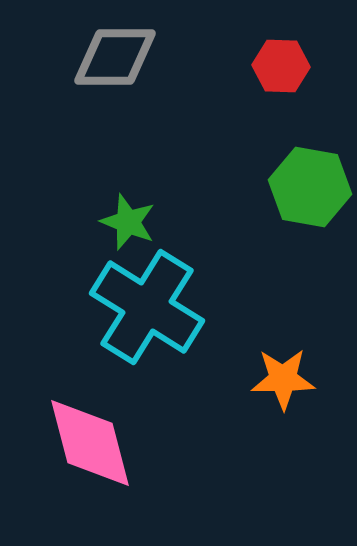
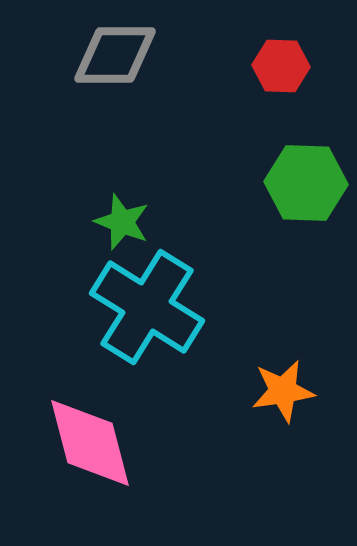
gray diamond: moved 2 px up
green hexagon: moved 4 px left, 4 px up; rotated 8 degrees counterclockwise
green star: moved 6 px left
orange star: moved 12 px down; rotated 8 degrees counterclockwise
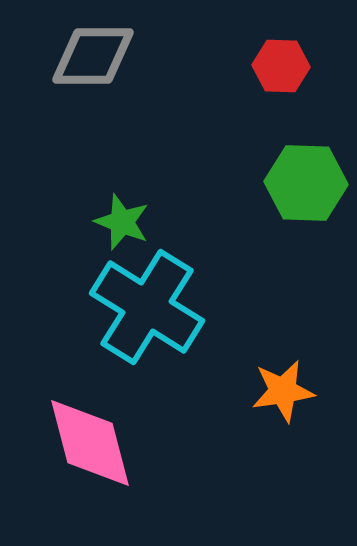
gray diamond: moved 22 px left, 1 px down
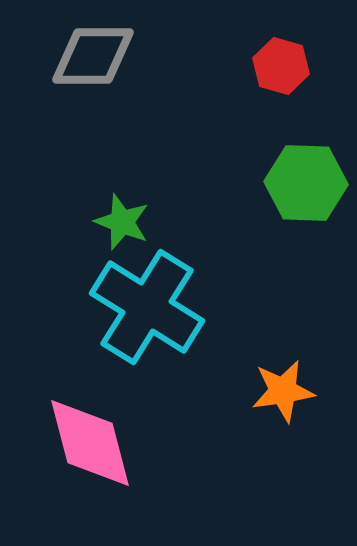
red hexagon: rotated 14 degrees clockwise
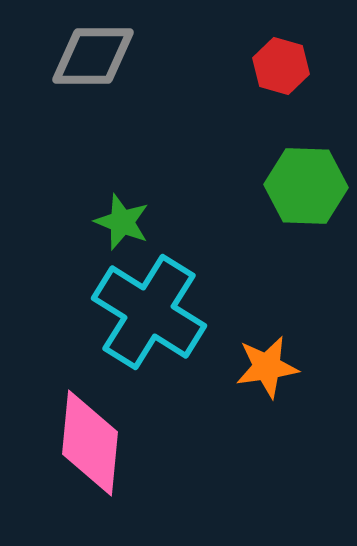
green hexagon: moved 3 px down
cyan cross: moved 2 px right, 5 px down
orange star: moved 16 px left, 24 px up
pink diamond: rotated 20 degrees clockwise
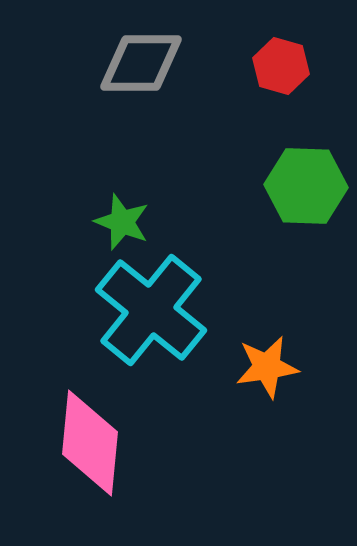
gray diamond: moved 48 px right, 7 px down
cyan cross: moved 2 px right, 2 px up; rotated 7 degrees clockwise
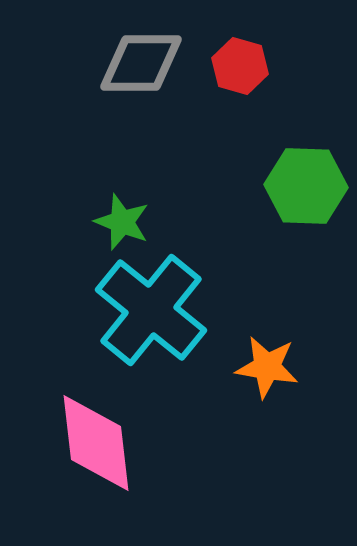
red hexagon: moved 41 px left
orange star: rotated 18 degrees clockwise
pink diamond: moved 6 px right; rotated 12 degrees counterclockwise
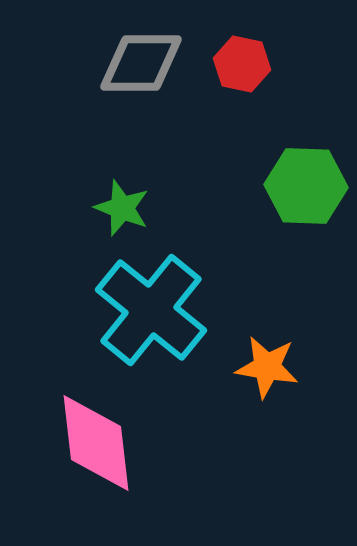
red hexagon: moved 2 px right, 2 px up; rotated 4 degrees counterclockwise
green star: moved 14 px up
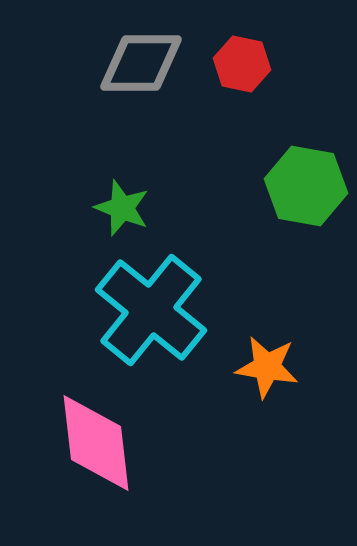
green hexagon: rotated 8 degrees clockwise
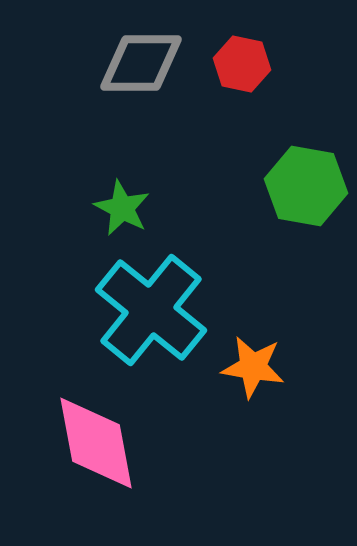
green star: rotated 6 degrees clockwise
orange star: moved 14 px left
pink diamond: rotated 4 degrees counterclockwise
